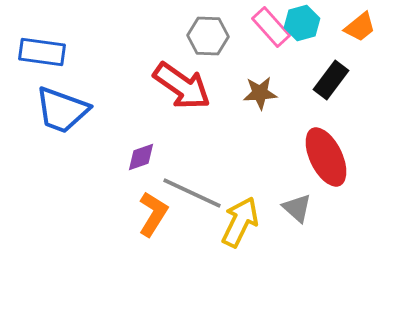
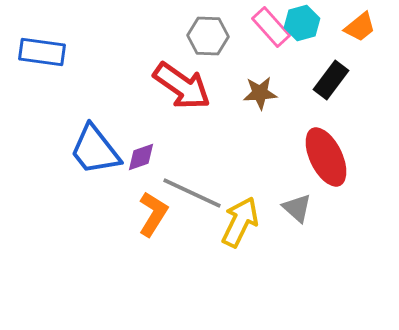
blue trapezoid: moved 33 px right, 40 px down; rotated 32 degrees clockwise
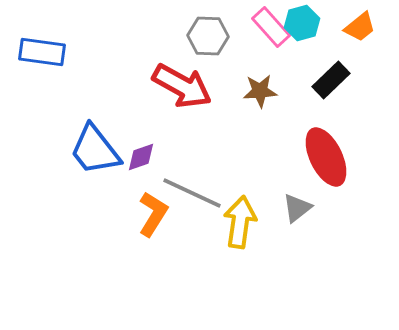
black rectangle: rotated 9 degrees clockwise
red arrow: rotated 6 degrees counterclockwise
brown star: moved 2 px up
gray triangle: rotated 40 degrees clockwise
yellow arrow: rotated 18 degrees counterclockwise
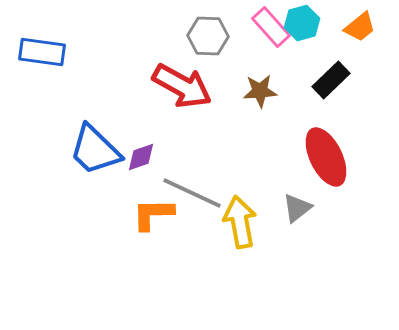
blue trapezoid: rotated 8 degrees counterclockwise
orange L-shape: rotated 123 degrees counterclockwise
yellow arrow: rotated 18 degrees counterclockwise
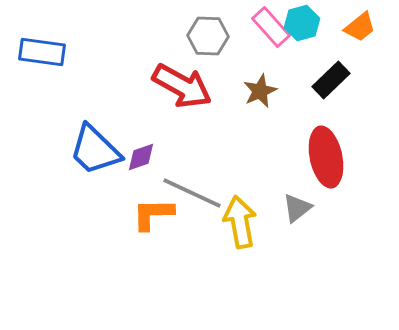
brown star: rotated 20 degrees counterclockwise
red ellipse: rotated 14 degrees clockwise
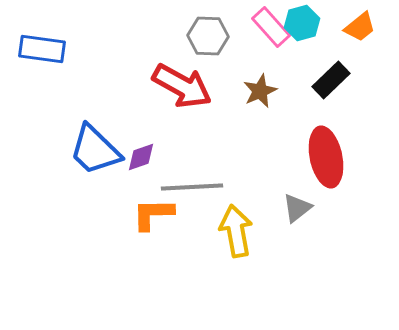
blue rectangle: moved 3 px up
gray line: moved 6 px up; rotated 28 degrees counterclockwise
yellow arrow: moved 4 px left, 9 px down
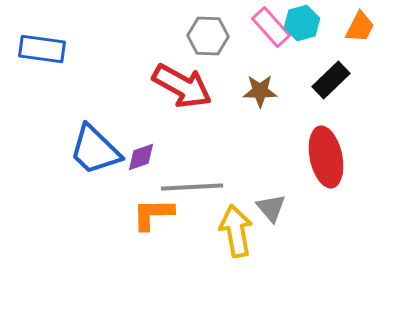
orange trapezoid: rotated 24 degrees counterclockwise
brown star: rotated 24 degrees clockwise
gray triangle: moved 26 px left; rotated 32 degrees counterclockwise
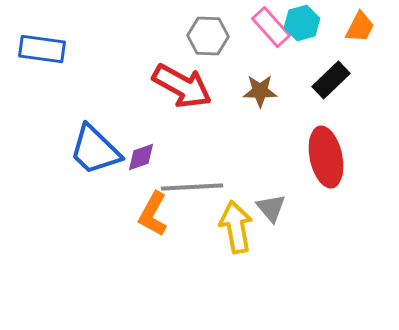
orange L-shape: rotated 60 degrees counterclockwise
yellow arrow: moved 4 px up
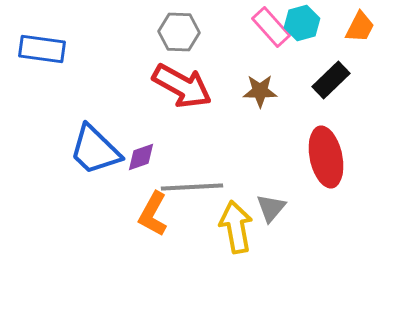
gray hexagon: moved 29 px left, 4 px up
gray triangle: rotated 20 degrees clockwise
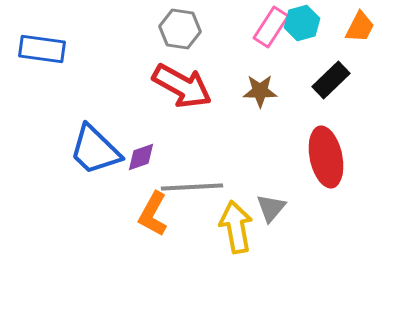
pink rectangle: rotated 75 degrees clockwise
gray hexagon: moved 1 px right, 3 px up; rotated 6 degrees clockwise
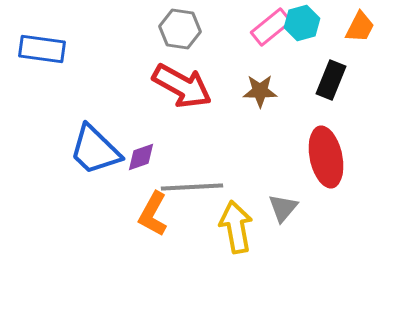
pink rectangle: rotated 18 degrees clockwise
black rectangle: rotated 24 degrees counterclockwise
gray triangle: moved 12 px right
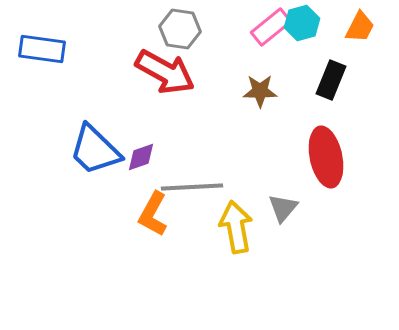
red arrow: moved 17 px left, 14 px up
